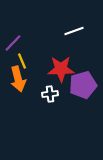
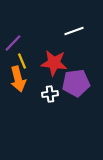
red star: moved 7 px left, 6 px up; rotated 8 degrees clockwise
purple pentagon: moved 7 px left, 2 px up; rotated 8 degrees clockwise
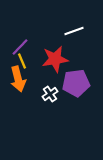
purple line: moved 7 px right, 4 px down
red star: moved 1 px right, 4 px up; rotated 16 degrees counterclockwise
white cross: rotated 28 degrees counterclockwise
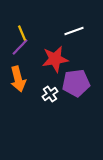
yellow line: moved 28 px up
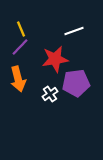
yellow line: moved 1 px left, 4 px up
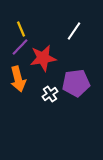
white line: rotated 36 degrees counterclockwise
red star: moved 12 px left, 1 px up
